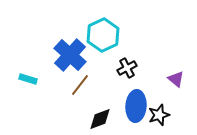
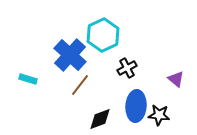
black star: rotated 25 degrees clockwise
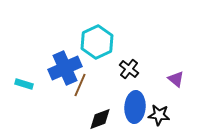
cyan hexagon: moved 6 px left, 7 px down
blue cross: moved 5 px left, 13 px down; rotated 24 degrees clockwise
black cross: moved 2 px right, 1 px down; rotated 24 degrees counterclockwise
cyan rectangle: moved 4 px left, 5 px down
brown line: rotated 15 degrees counterclockwise
blue ellipse: moved 1 px left, 1 px down
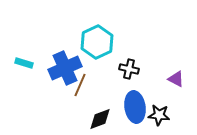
black cross: rotated 24 degrees counterclockwise
purple triangle: rotated 12 degrees counterclockwise
cyan rectangle: moved 21 px up
blue ellipse: rotated 12 degrees counterclockwise
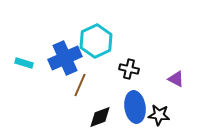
cyan hexagon: moved 1 px left, 1 px up
blue cross: moved 10 px up
black diamond: moved 2 px up
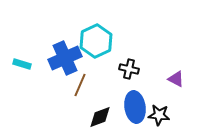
cyan rectangle: moved 2 px left, 1 px down
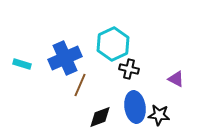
cyan hexagon: moved 17 px right, 3 px down
